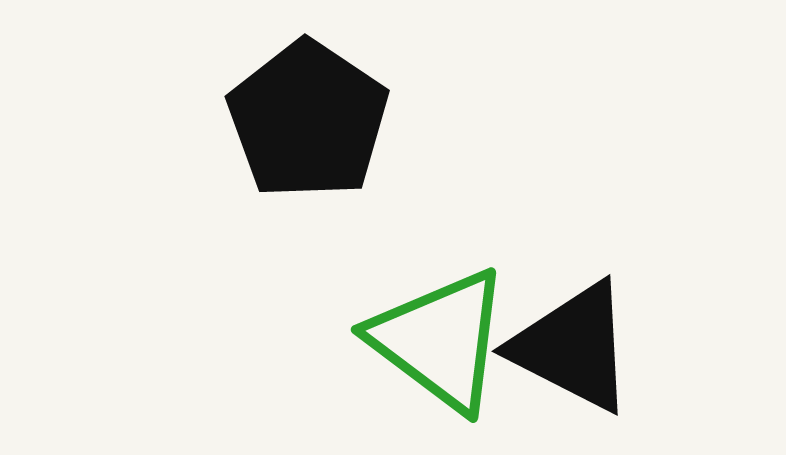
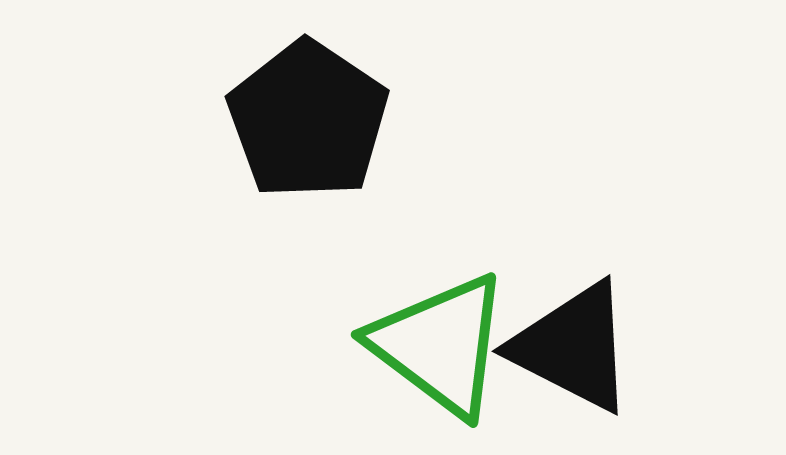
green triangle: moved 5 px down
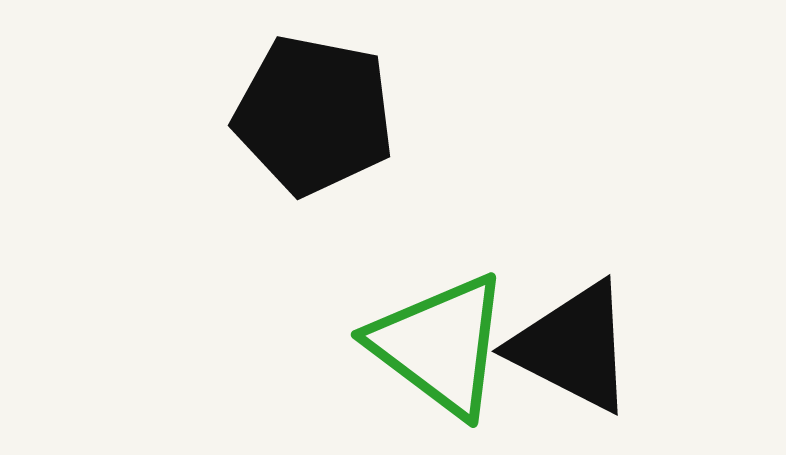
black pentagon: moved 6 px right, 5 px up; rotated 23 degrees counterclockwise
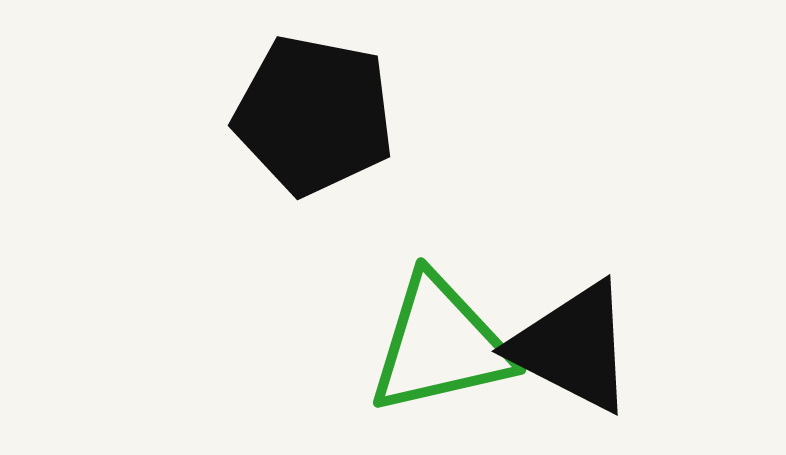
green triangle: rotated 50 degrees counterclockwise
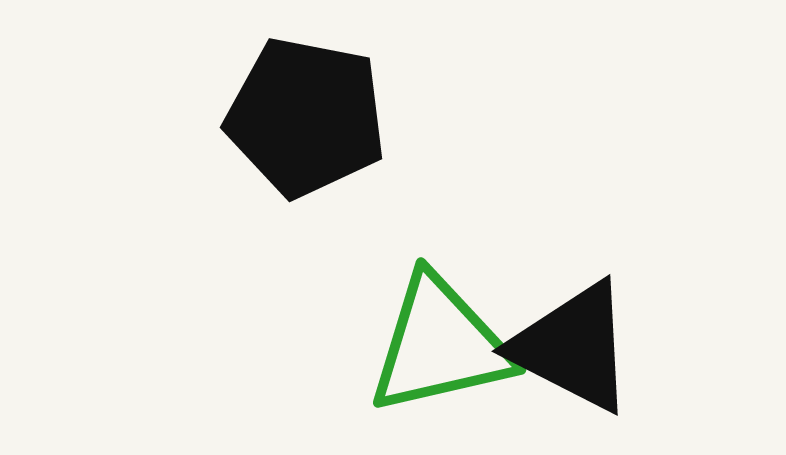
black pentagon: moved 8 px left, 2 px down
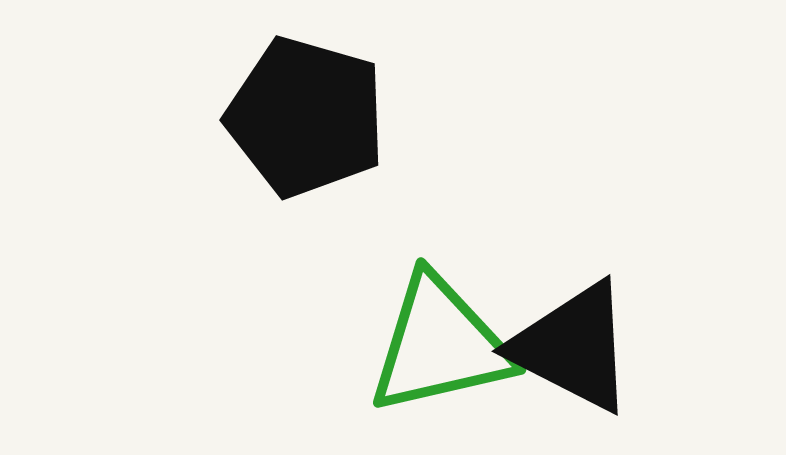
black pentagon: rotated 5 degrees clockwise
